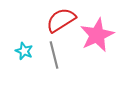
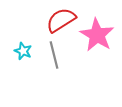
pink star: rotated 16 degrees counterclockwise
cyan star: moved 1 px left
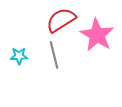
cyan star: moved 4 px left, 5 px down; rotated 24 degrees counterclockwise
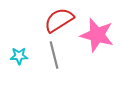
red semicircle: moved 2 px left
pink star: rotated 16 degrees counterclockwise
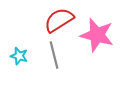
cyan star: rotated 18 degrees clockwise
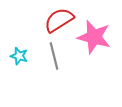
pink star: moved 3 px left, 2 px down
gray line: moved 1 px down
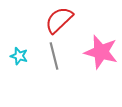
red semicircle: rotated 12 degrees counterclockwise
pink star: moved 7 px right, 15 px down
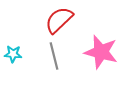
cyan star: moved 6 px left, 2 px up; rotated 12 degrees counterclockwise
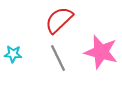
gray line: moved 4 px right, 2 px down; rotated 12 degrees counterclockwise
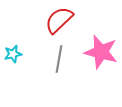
cyan star: rotated 18 degrees counterclockwise
gray line: moved 1 px right, 1 px down; rotated 36 degrees clockwise
